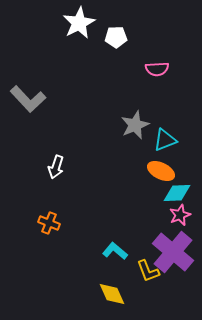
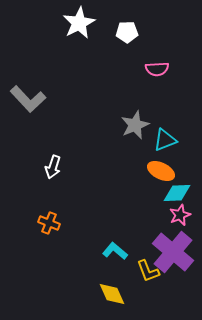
white pentagon: moved 11 px right, 5 px up
white arrow: moved 3 px left
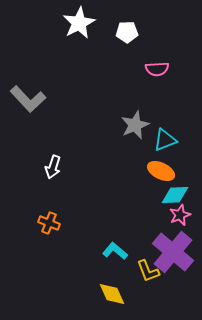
cyan diamond: moved 2 px left, 2 px down
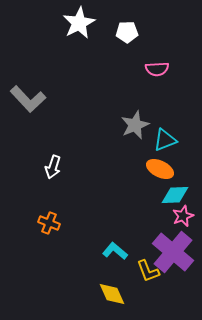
orange ellipse: moved 1 px left, 2 px up
pink star: moved 3 px right, 1 px down
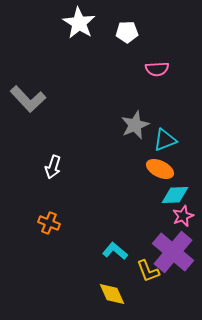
white star: rotated 12 degrees counterclockwise
